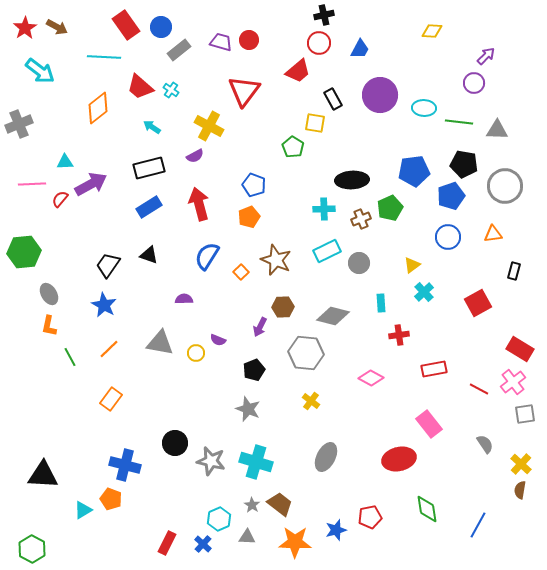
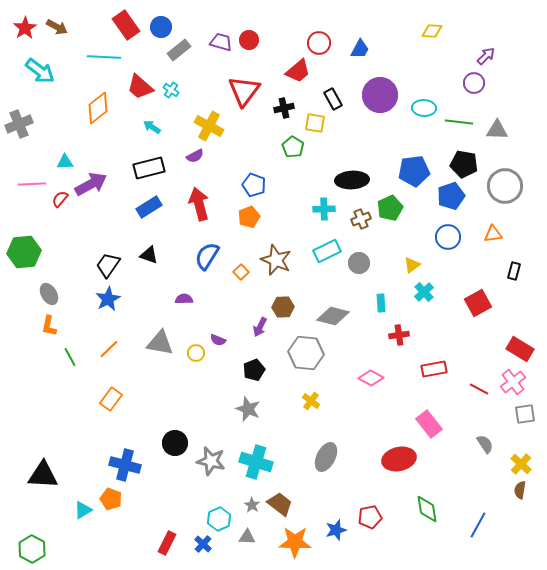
black cross at (324, 15): moved 40 px left, 93 px down
blue star at (104, 305): moved 4 px right, 6 px up; rotated 15 degrees clockwise
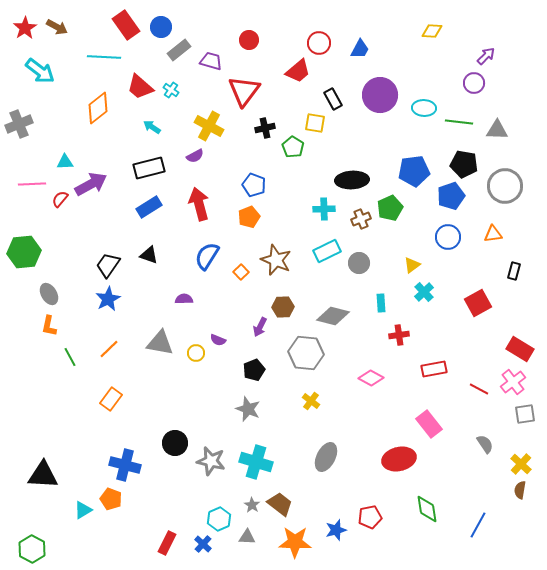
purple trapezoid at (221, 42): moved 10 px left, 19 px down
black cross at (284, 108): moved 19 px left, 20 px down
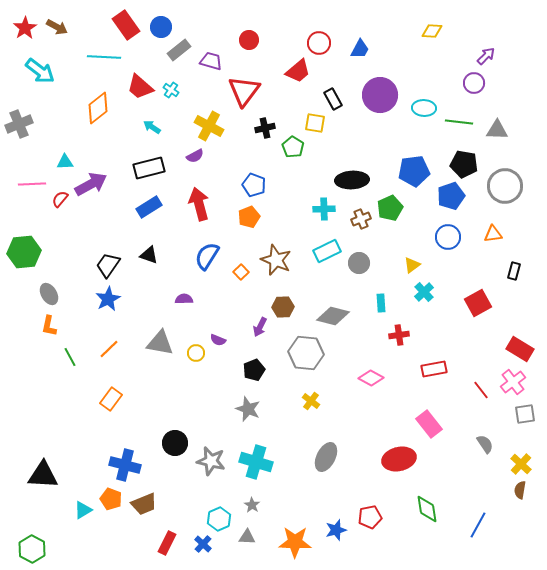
red line at (479, 389): moved 2 px right, 1 px down; rotated 24 degrees clockwise
brown trapezoid at (280, 504): moved 136 px left; rotated 120 degrees clockwise
